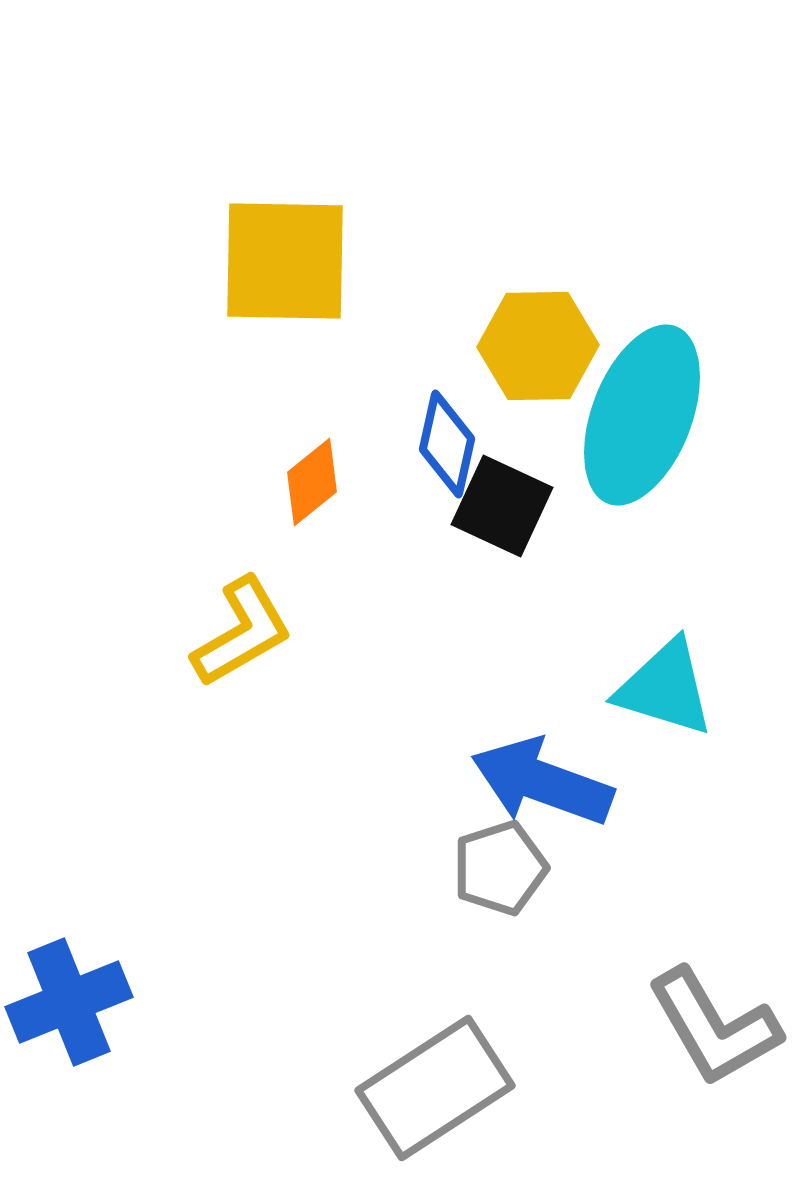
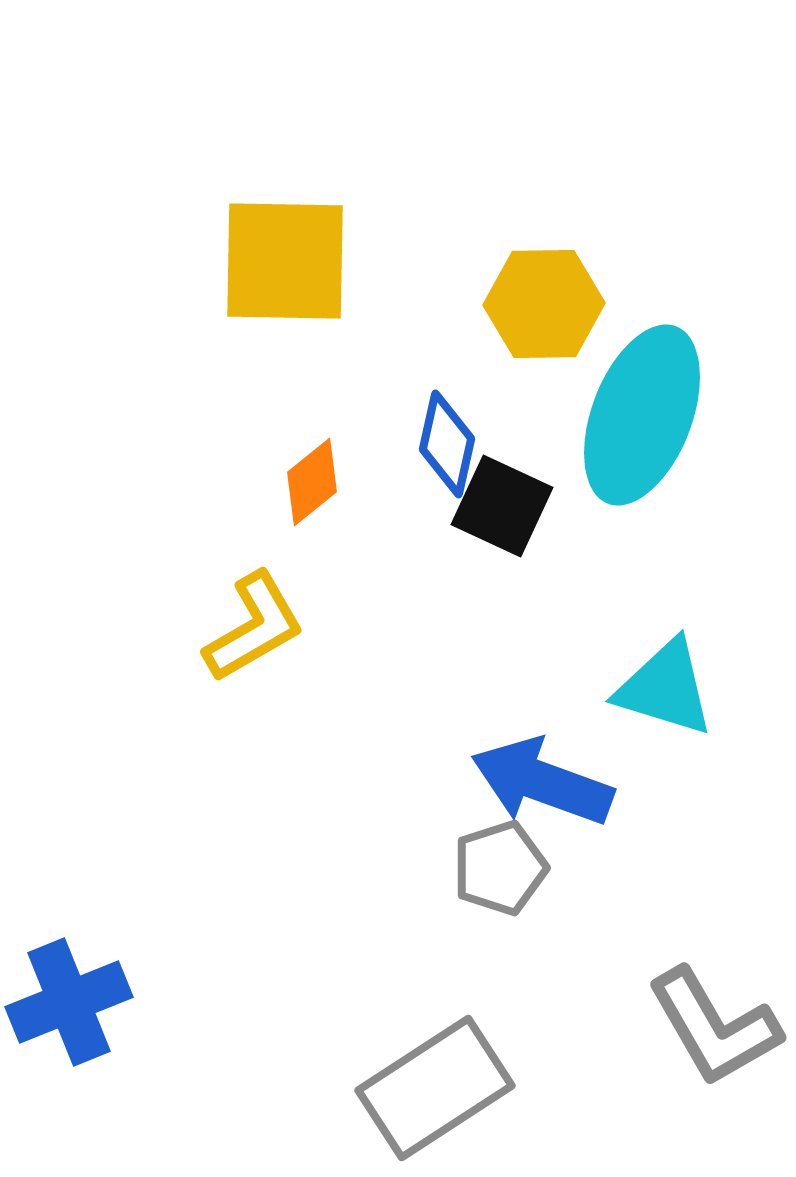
yellow hexagon: moved 6 px right, 42 px up
yellow L-shape: moved 12 px right, 5 px up
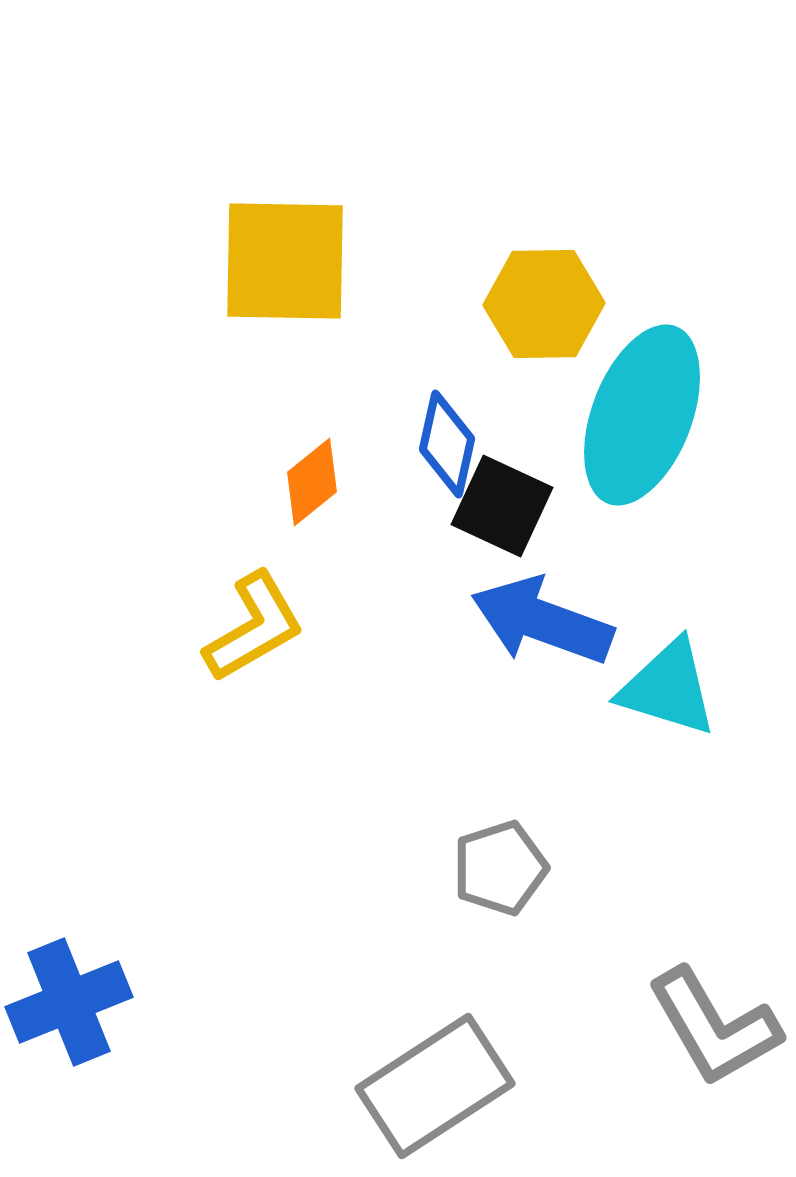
cyan triangle: moved 3 px right
blue arrow: moved 161 px up
gray rectangle: moved 2 px up
